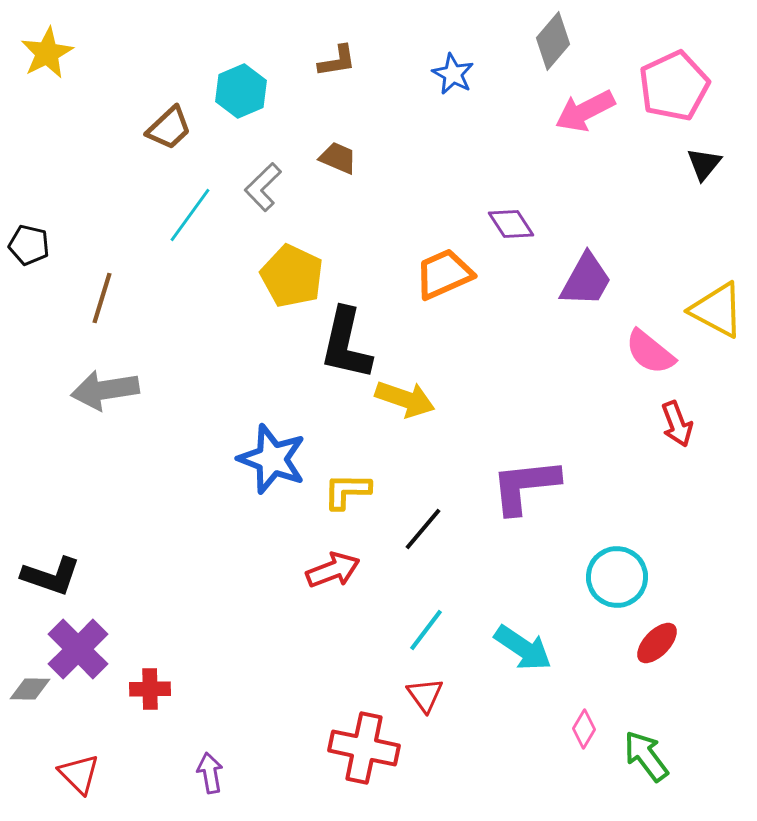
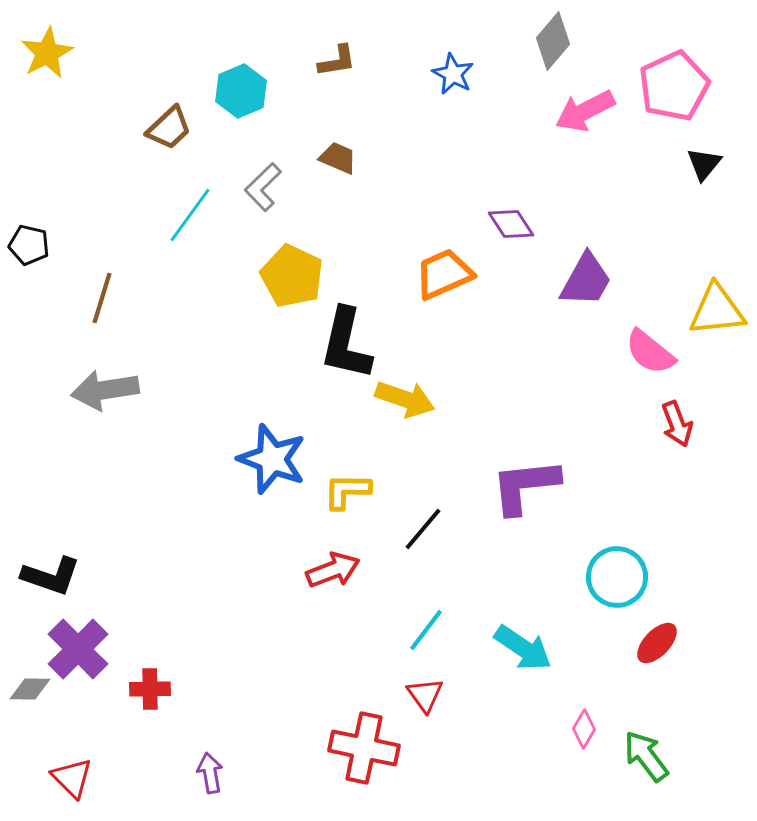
yellow triangle at (717, 310): rotated 34 degrees counterclockwise
red triangle at (79, 774): moved 7 px left, 4 px down
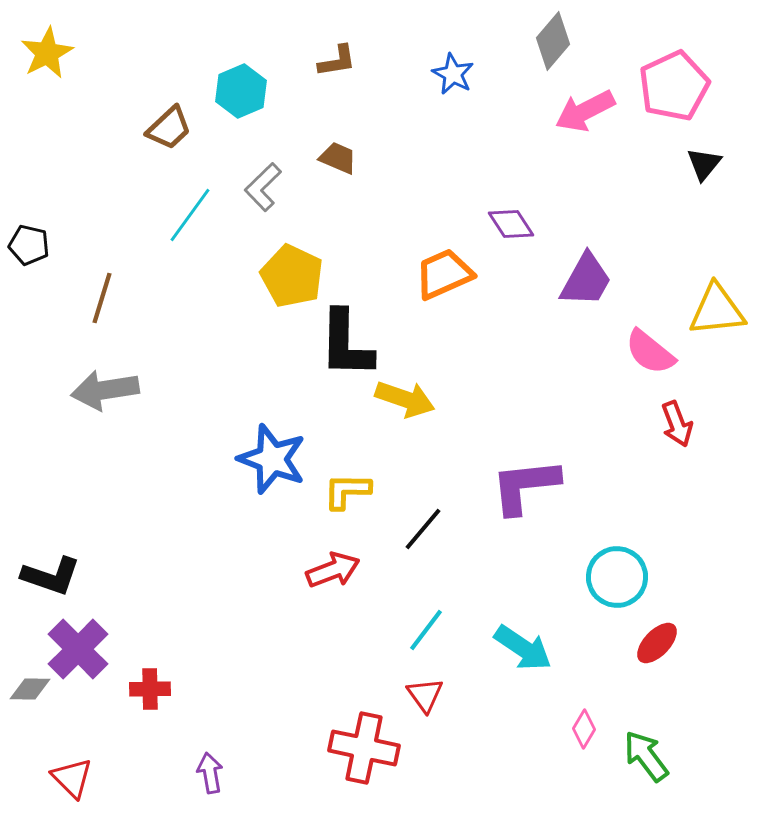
black L-shape at (346, 344): rotated 12 degrees counterclockwise
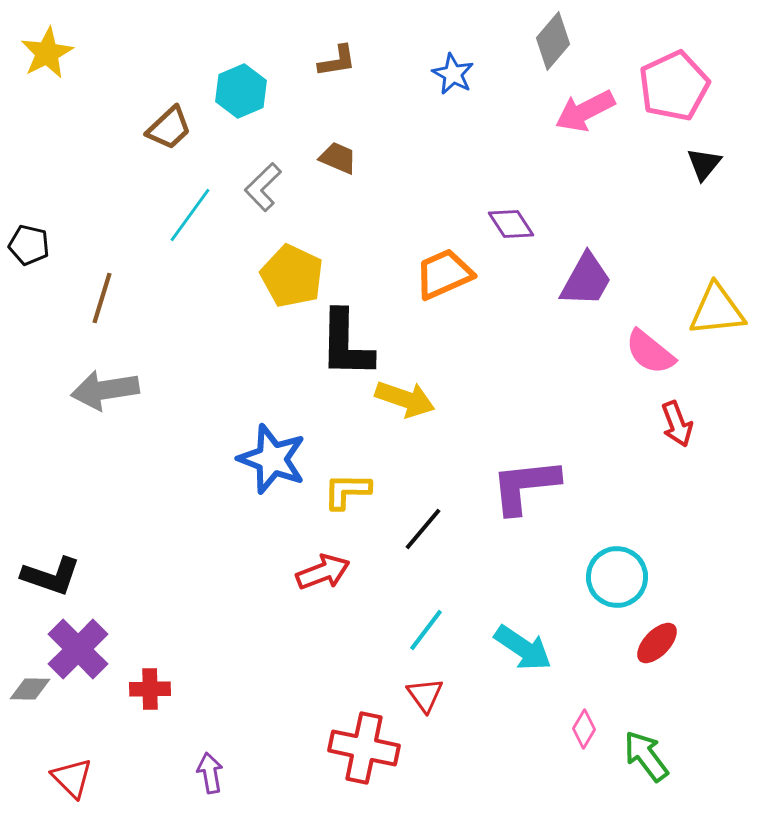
red arrow at (333, 570): moved 10 px left, 2 px down
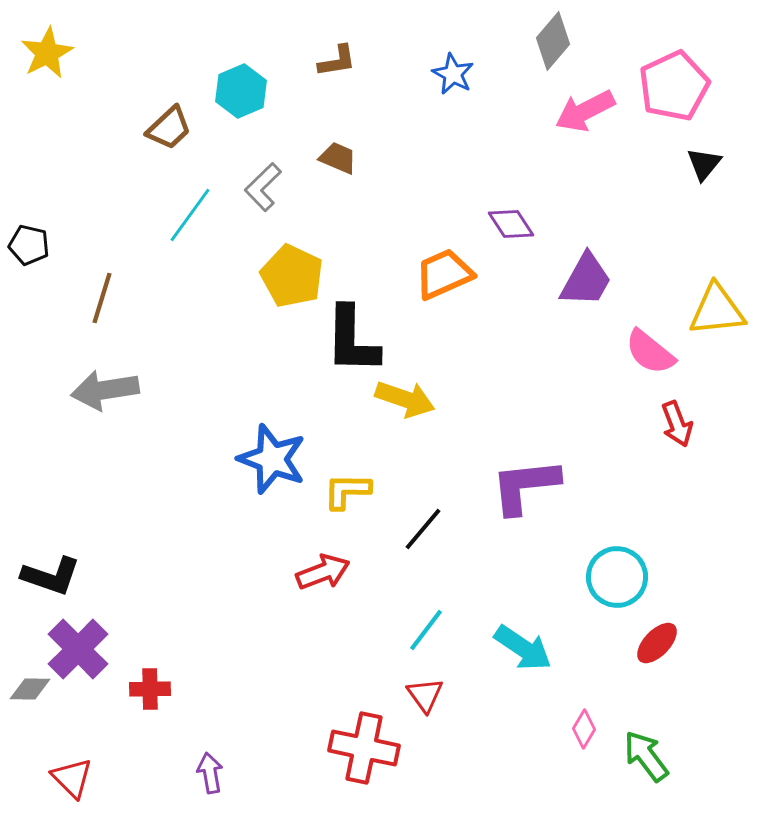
black L-shape at (346, 344): moved 6 px right, 4 px up
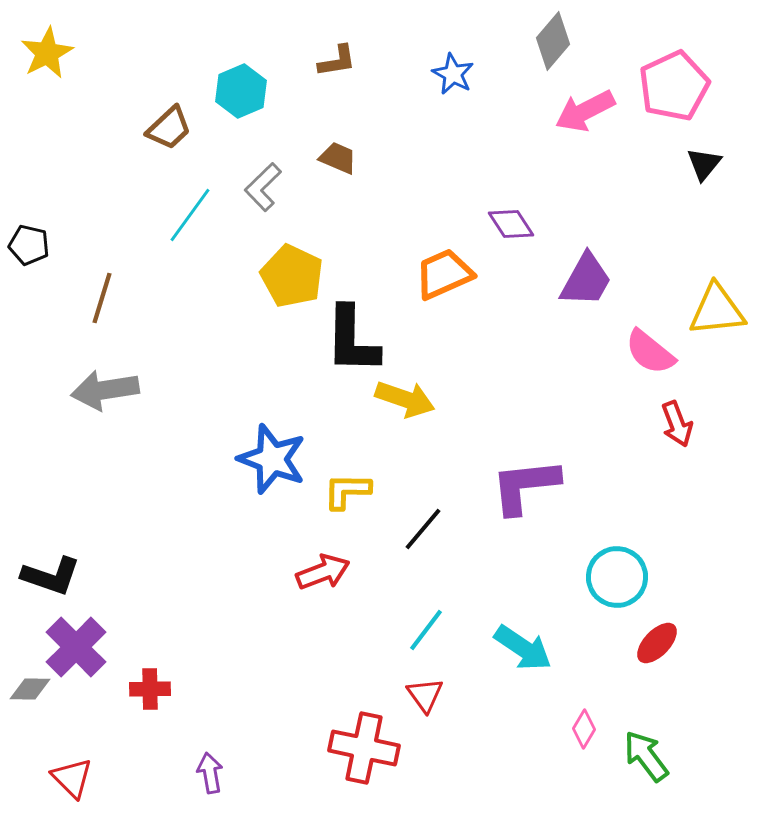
purple cross at (78, 649): moved 2 px left, 2 px up
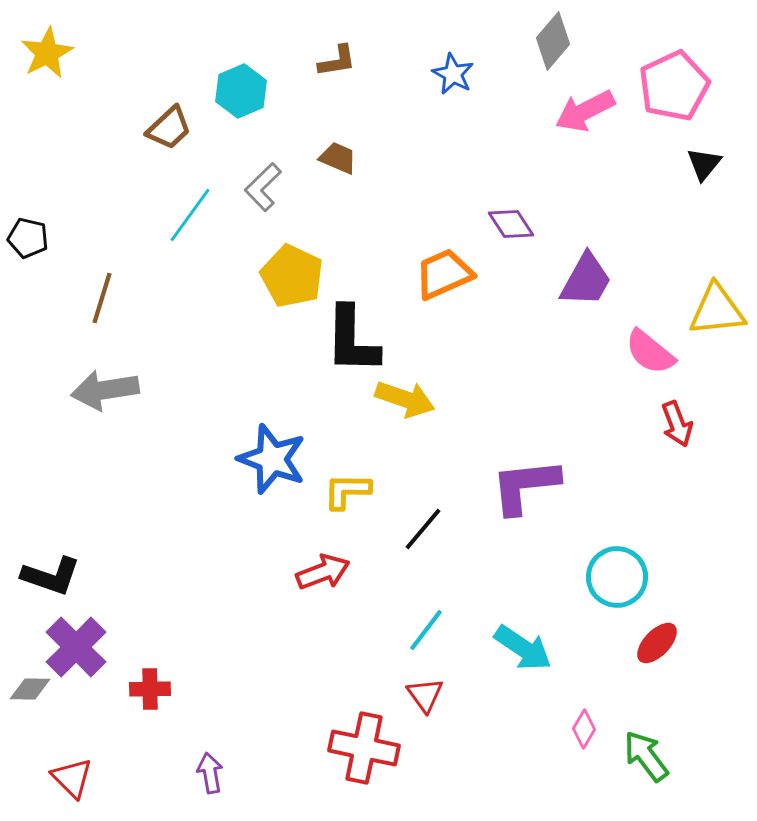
black pentagon at (29, 245): moved 1 px left, 7 px up
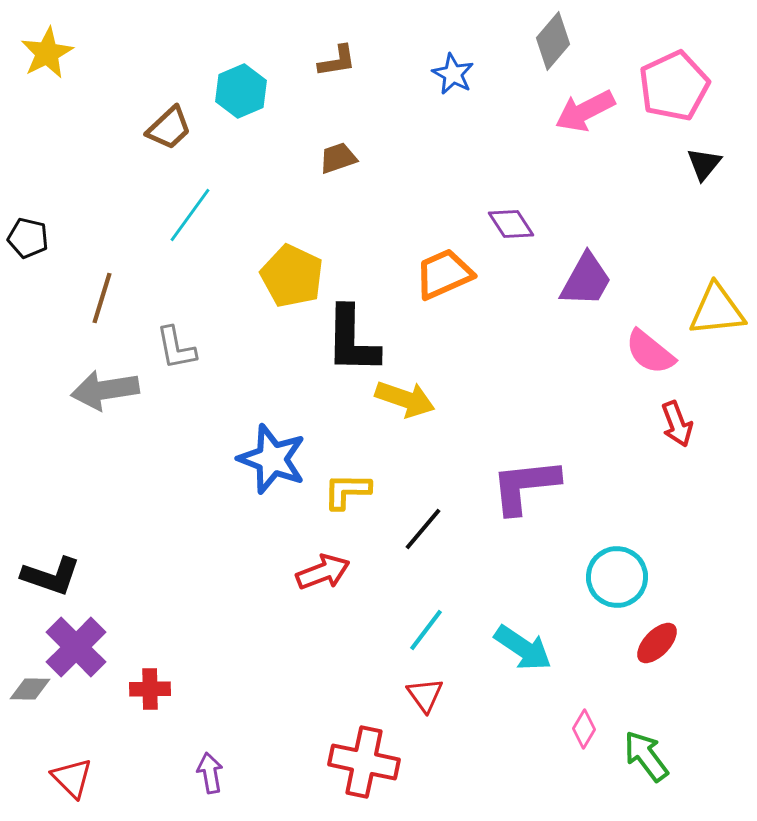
brown trapezoid at (338, 158): rotated 42 degrees counterclockwise
gray L-shape at (263, 187): moved 87 px left, 161 px down; rotated 57 degrees counterclockwise
red cross at (364, 748): moved 14 px down
